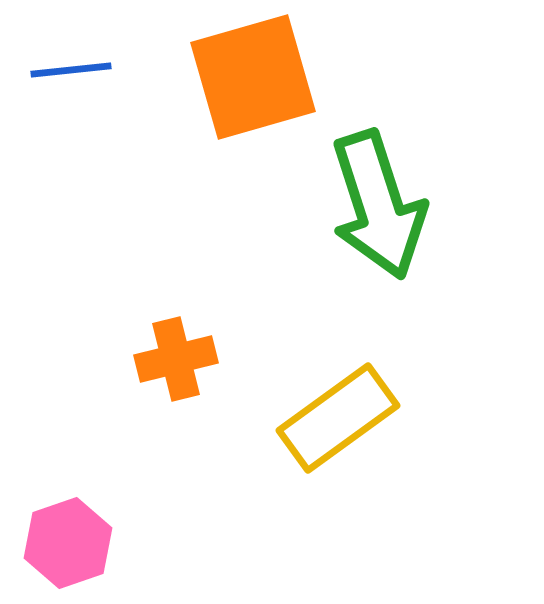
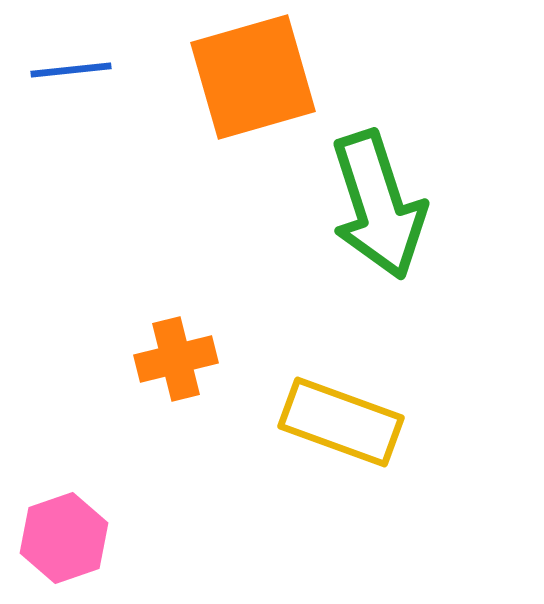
yellow rectangle: moved 3 px right, 4 px down; rotated 56 degrees clockwise
pink hexagon: moved 4 px left, 5 px up
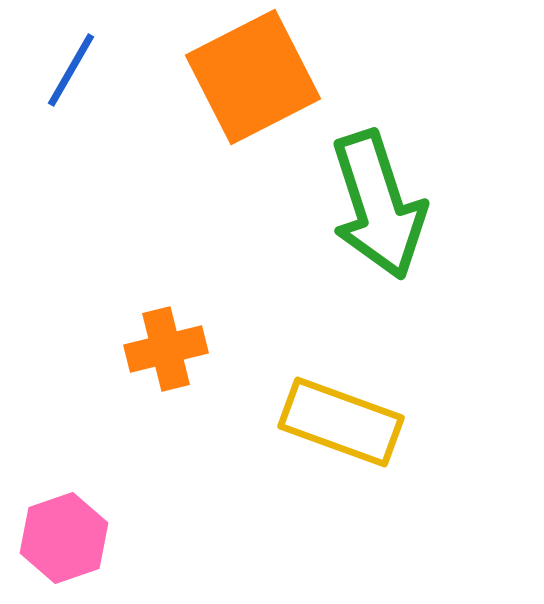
blue line: rotated 54 degrees counterclockwise
orange square: rotated 11 degrees counterclockwise
orange cross: moved 10 px left, 10 px up
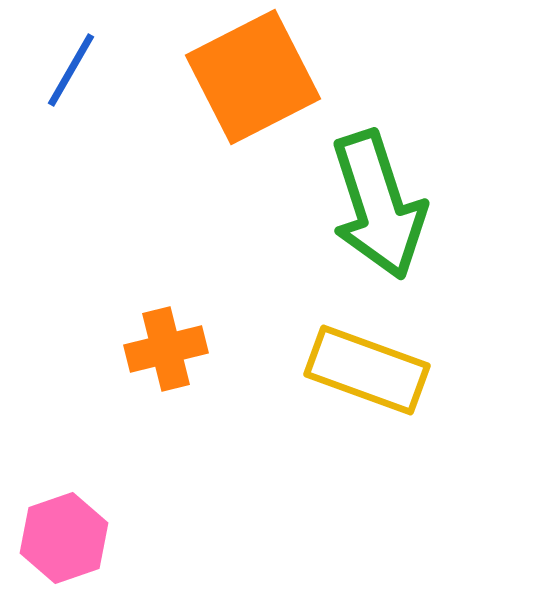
yellow rectangle: moved 26 px right, 52 px up
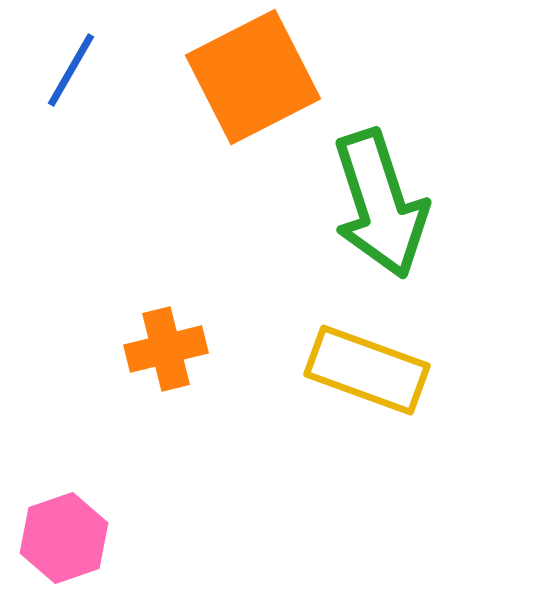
green arrow: moved 2 px right, 1 px up
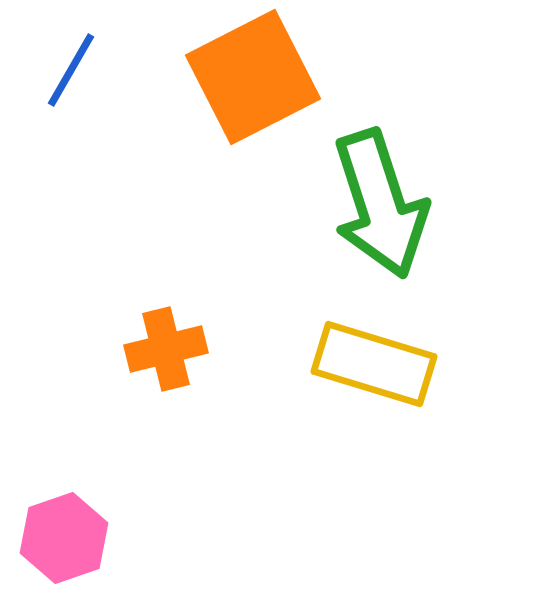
yellow rectangle: moved 7 px right, 6 px up; rotated 3 degrees counterclockwise
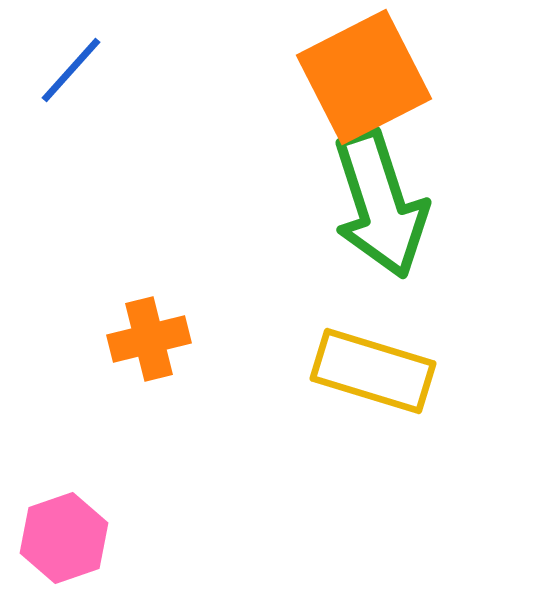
blue line: rotated 12 degrees clockwise
orange square: moved 111 px right
orange cross: moved 17 px left, 10 px up
yellow rectangle: moved 1 px left, 7 px down
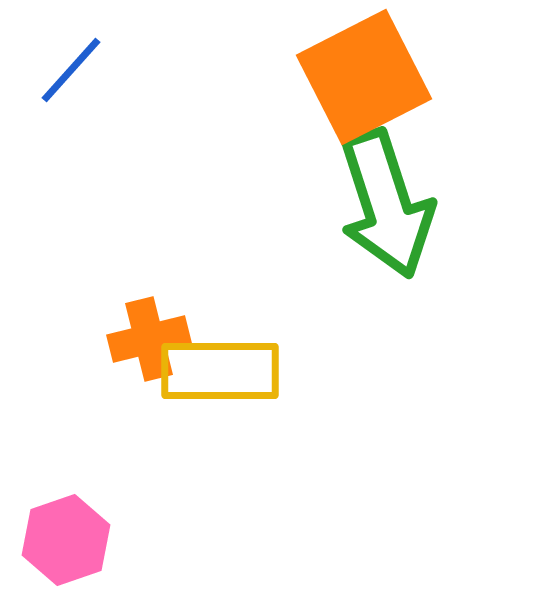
green arrow: moved 6 px right
yellow rectangle: moved 153 px left; rotated 17 degrees counterclockwise
pink hexagon: moved 2 px right, 2 px down
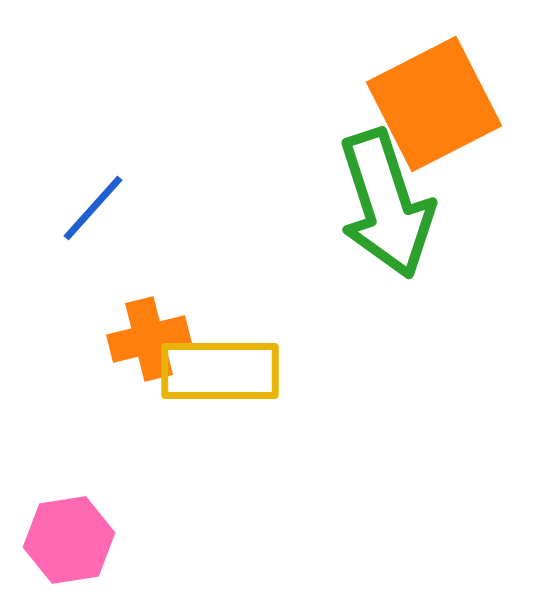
blue line: moved 22 px right, 138 px down
orange square: moved 70 px right, 27 px down
pink hexagon: moved 3 px right; rotated 10 degrees clockwise
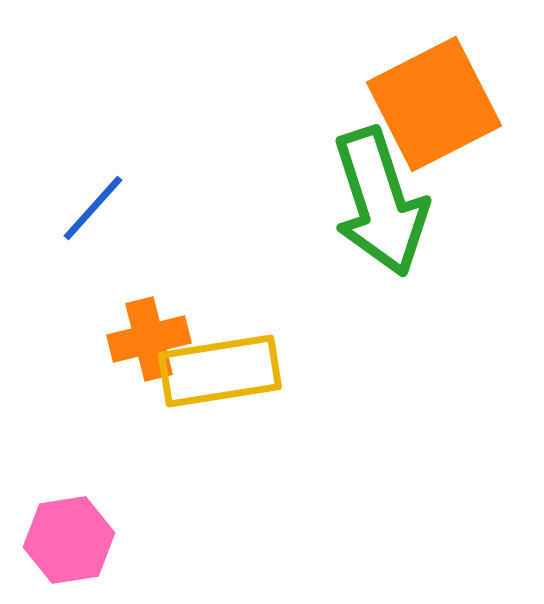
green arrow: moved 6 px left, 2 px up
yellow rectangle: rotated 9 degrees counterclockwise
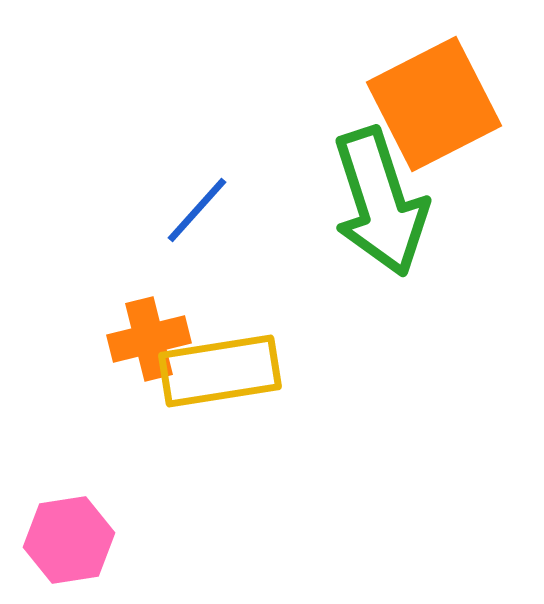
blue line: moved 104 px right, 2 px down
